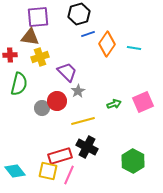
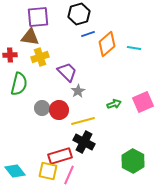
orange diamond: rotated 15 degrees clockwise
red circle: moved 2 px right, 9 px down
black cross: moved 3 px left, 5 px up
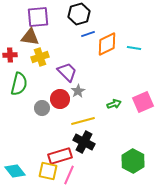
orange diamond: rotated 15 degrees clockwise
red circle: moved 1 px right, 11 px up
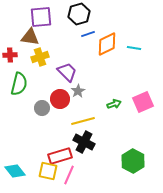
purple square: moved 3 px right
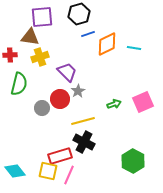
purple square: moved 1 px right
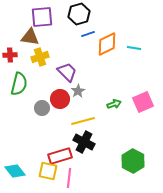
pink line: moved 3 px down; rotated 18 degrees counterclockwise
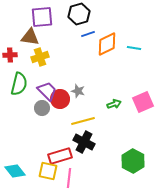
purple trapezoid: moved 20 px left, 19 px down
gray star: rotated 24 degrees counterclockwise
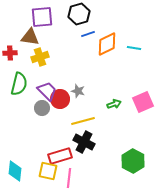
red cross: moved 2 px up
cyan diamond: rotated 45 degrees clockwise
